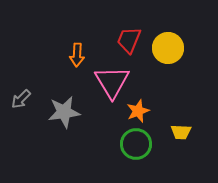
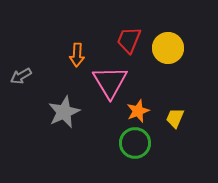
pink triangle: moved 2 px left
gray arrow: moved 23 px up; rotated 15 degrees clockwise
gray star: rotated 16 degrees counterclockwise
yellow trapezoid: moved 6 px left, 14 px up; rotated 110 degrees clockwise
green circle: moved 1 px left, 1 px up
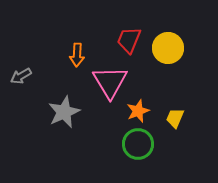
green circle: moved 3 px right, 1 px down
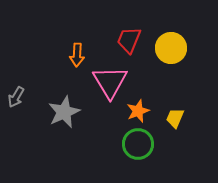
yellow circle: moved 3 px right
gray arrow: moved 5 px left, 21 px down; rotated 30 degrees counterclockwise
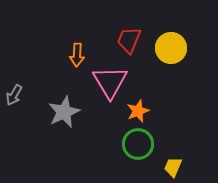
gray arrow: moved 2 px left, 2 px up
yellow trapezoid: moved 2 px left, 49 px down
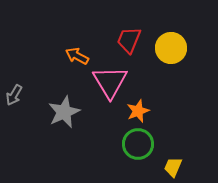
orange arrow: moved 1 px down; rotated 115 degrees clockwise
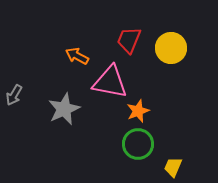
pink triangle: rotated 48 degrees counterclockwise
gray star: moved 3 px up
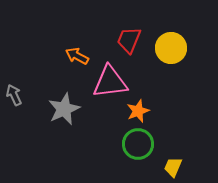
pink triangle: rotated 18 degrees counterclockwise
gray arrow: rotated 125 degrees clockwise
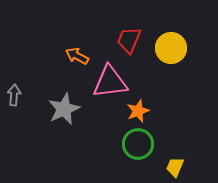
gray arrow: rotated 30 degrees clockwise
yellow trapezoid: moved 2 px right
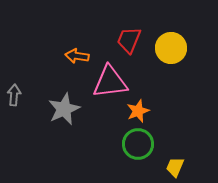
orange arrow: rotated 20 degrees counterclockwise
